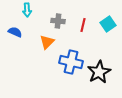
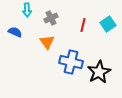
gray cross: moved 7 px left, 3 px up; rotated 32 degrees counterclockwise
orange triangle: rotated 21 degrees counterclockwise
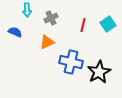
orange triangle: rotated 42 degrees clockwise
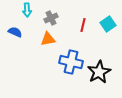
orange triangle: moved 1 px right, 3 px up; rotated 14 degrees clockwise
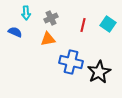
cyan arrow: moved 1 px left, 3 px down
cyan square: rotated 21 degrees counterclockwise
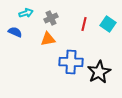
cyan arrow: rotated 104 degrees counterclockwise
red line: moved 1 px right, 1 px up
blue cross: rotated 10 degrees counterclockwise
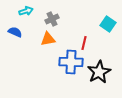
cyan arrow: moved 2 px up
gray cross: moved 1 px right, 1 px down
red line: moved 19 px down
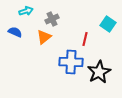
orange triangle: moved 4 px left, 2 px up; rotated 28 degrees counterclockwise
red line: moved 1 px right, 4 px up
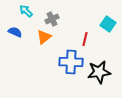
cyan arrow: rotated 120 degrees counterclockwise
black star: rotated 20 degrees clockwise
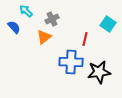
blue semicircle: moved 1 px left, 5 px up; rotated 24 degrees clockwise
